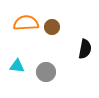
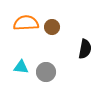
cyan triangle: moved 4 px right, 1 px down
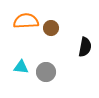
orange semicircle: moved 2 px up
brown circle: moved 1 px left, 1 px down
black semicircle: moved 2 px up
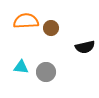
black semicircle: rotated 66 degrees clockwise
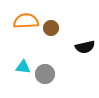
cyan triangle: moved 2 px right
gray circle: moved 1 px left, 2 px down
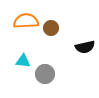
cyan triangle: moved 6 px up
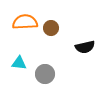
orange semicircle: moved 1 px left, 1 px down
cyan triangle: moved 4 px left, 2 px down
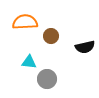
brown circle: moved 8 px down
cyan triangle: moved 10 px right, 1 px up
gray circle: moved 2 px right, 5 px down
